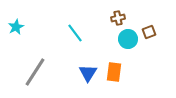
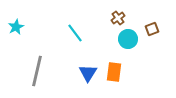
brown cross: rotated 24 degrees counterclockwise
brown square: moved 3 px right, 3 px up
gray line: moved 2 px right, 1 px up; rotated 20 degrees counterclockwise
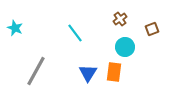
brown cross: moved 2 px right, 1 px down
cyan star: moved 1 px left, 1 px down; rotated 21 degrees counterclockwise
cyan circle: moved 3 px left, 8 px down
gray line: moved 1 px left; rotated 16 degrees clockwise
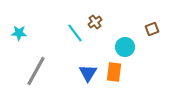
brown cross: moved 25 px left, 3 px down
cyan star: moved 4 px right, 5 px down; rotated 21 degrees counterclockwise
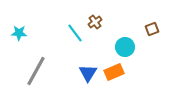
orange rectangle: rotated 60 degrees clockwise
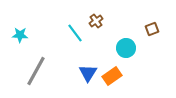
brown cross: moved 1 px right, 1 px up
cyan star: moved 1 px right, 2 px down
cyan circle: moved 1 px right, 1 px down
orange rectangle: moved 2 px left, 4 px down; rotated 12 degrees counterclockwise
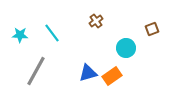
cyan line: moved 23 px left
blue triangle: rotated 42 degrees clockwise
